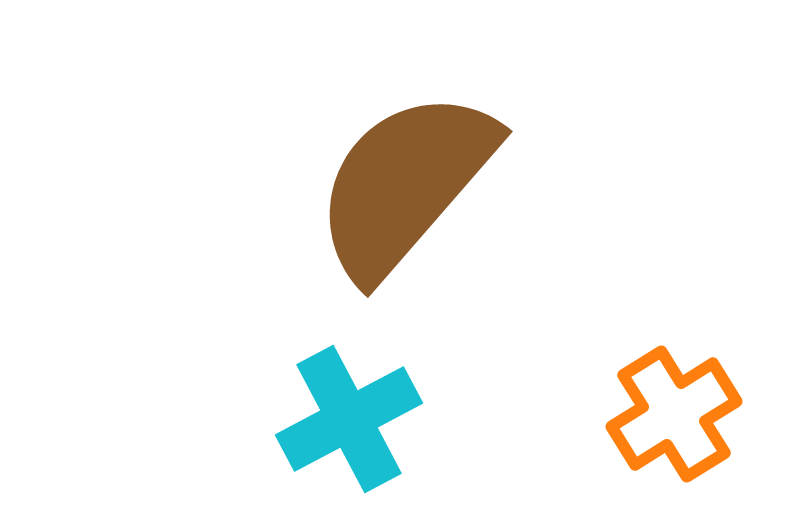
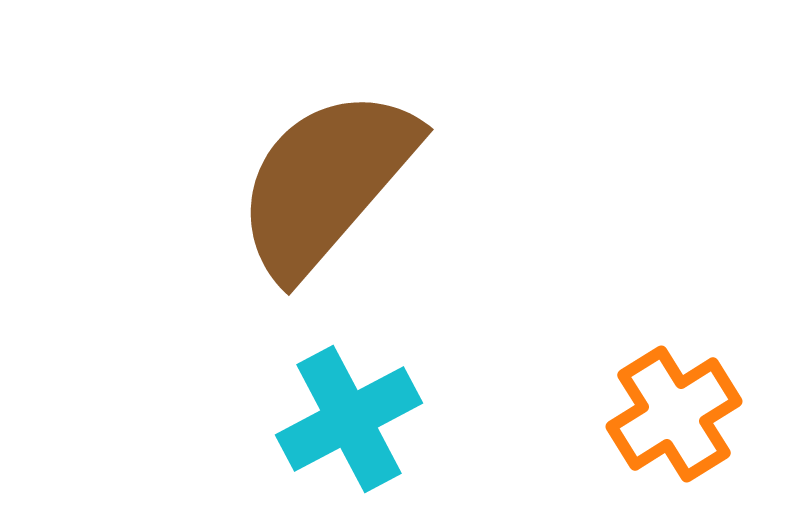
brown semicircle: moved 79 px left, 2 px up
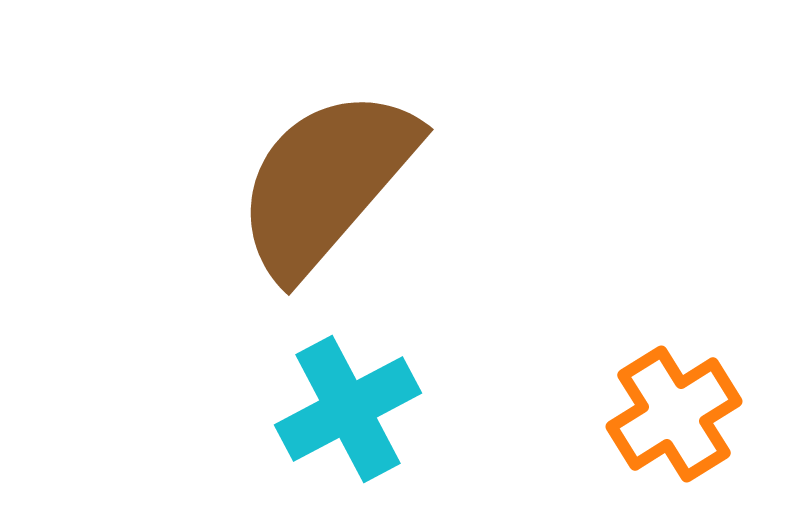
cyan cross: moved 1 px left, 10 px up
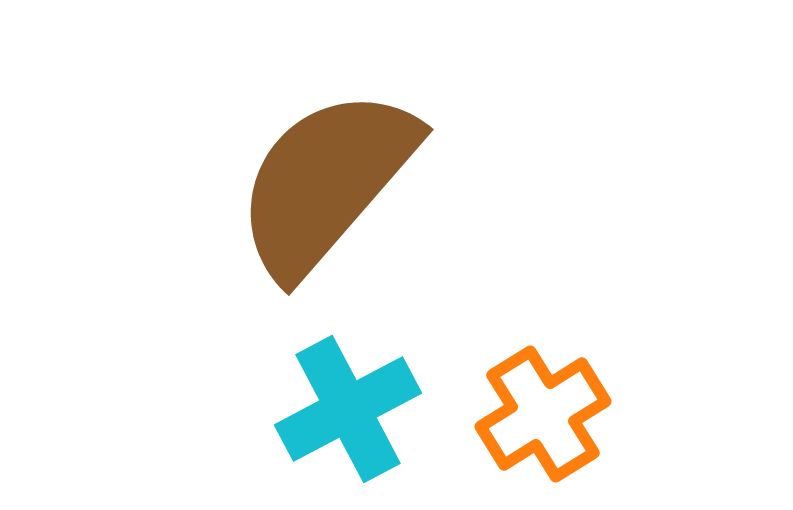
orange cross: moved 131 px left
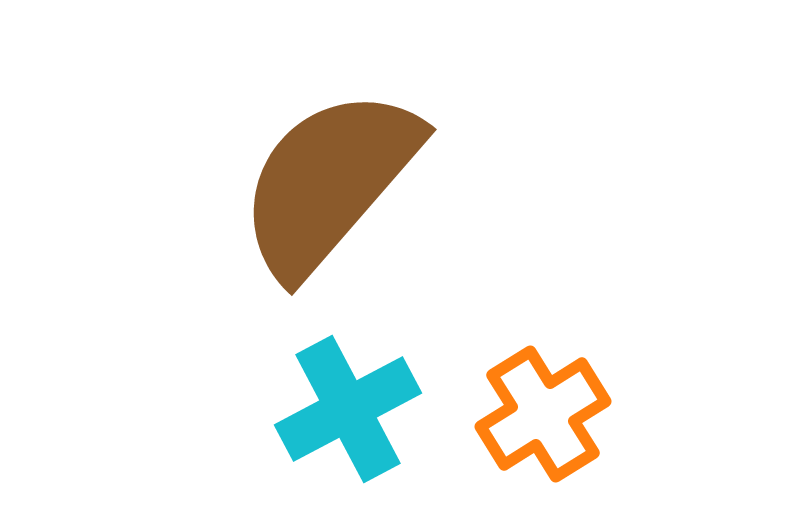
brown semicircle: moved 3 px right
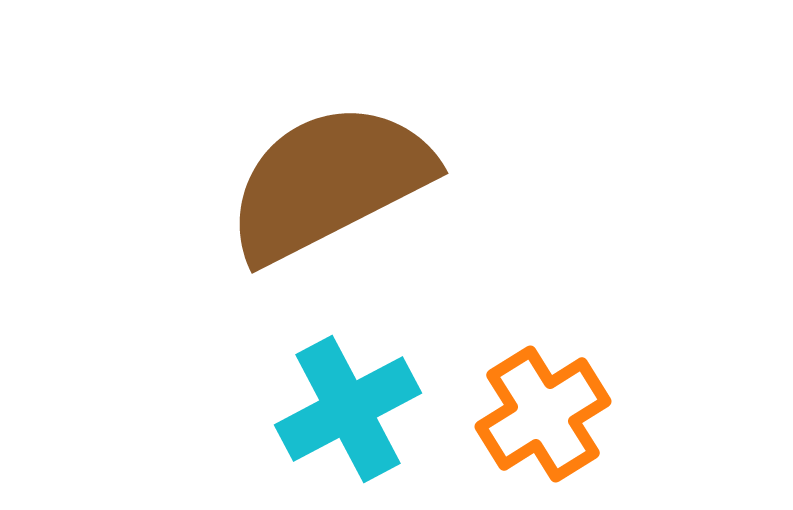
brown semicircle: rotated 22 degrees clockwise
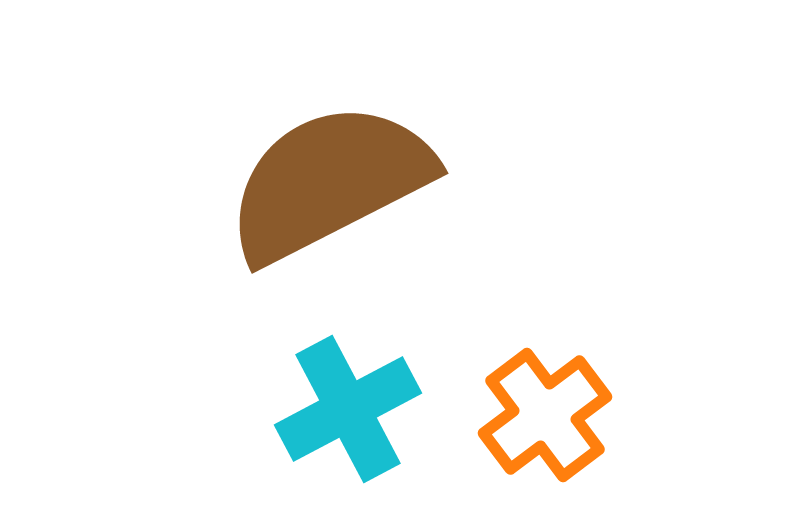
orange cross: moved 2 px right, 1 px down; rotated 5 degrees counterclockwise
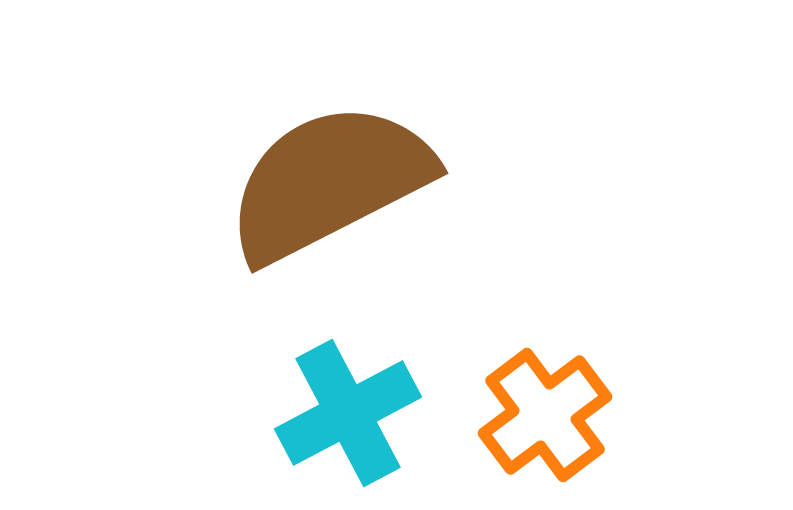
cyan cross: moved 4 px down
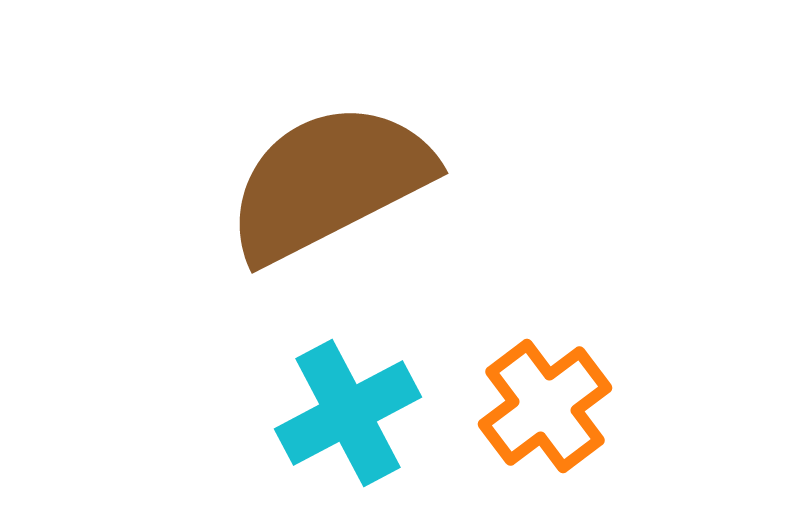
orange cross: moved 9 px up
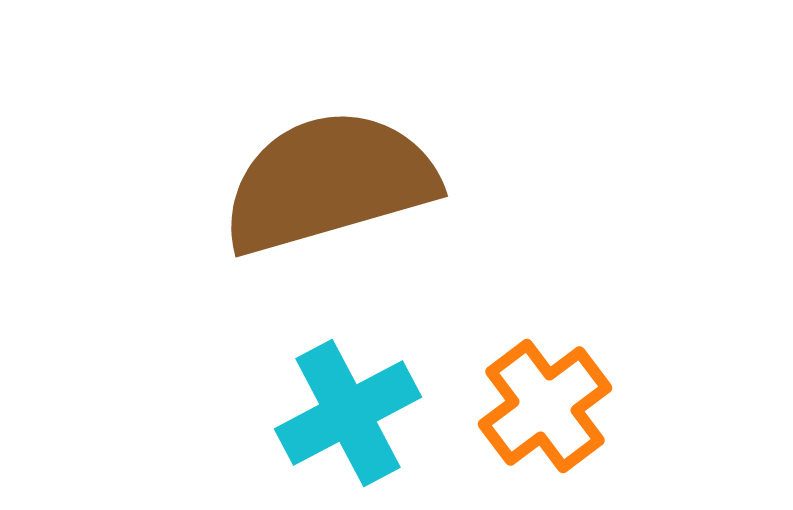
brown semicircle: rotated 11 degrees clockwise
